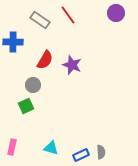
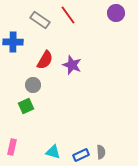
cyan triangle: moved 2 px right, 4 px down
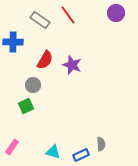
pink rectangle: rotated 21 degrees clockwise
gray semicircle: moved 8 px up
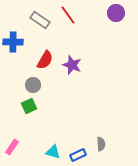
green square: moved 3 px right
blue rectangle: moved 3 px left
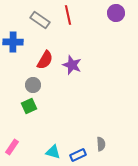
red line: rotated 24 degrees clockwise
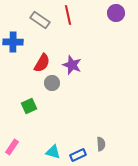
red semicircle: moved 3 px left, 3 px down
gray circle: moved 19 px right, 2 px up
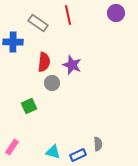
gray rectangle: moved 2 px left, 3 px down
red semicircle: moved 2 px right, 1 px up; rotated 24 degrees counterclockwise
gray semicircle: moved 3 px left
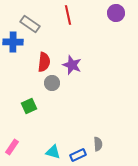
gray rectangle: moved 8 px left, 1 px down
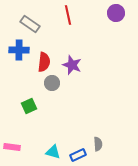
blue cross: moved 6 px right, 8 px down
pink rectangle: rotated 63 degrees clockwise
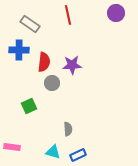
purple star: rotated 24 degrees counterclockwise
gray semicircle: moved 30 px left, 15 px up
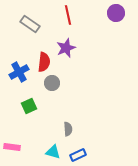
blue cross: moved 22 px down; rotated 30 degrees counterclockwise
purple star: moved 6 px left, 17 px up; rotated 18 degrees counterclockwise
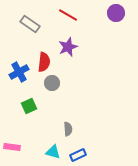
red line: rotated 48 degrees counterclockwise
purple star: moved 2 px right, 1 px up
